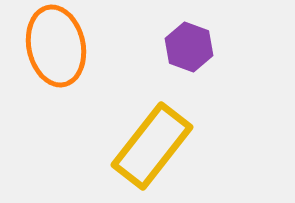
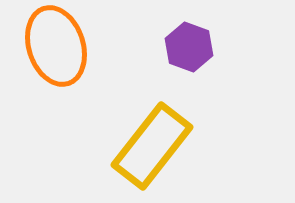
orange ellipse: rotated 6 degrees counterclockwise
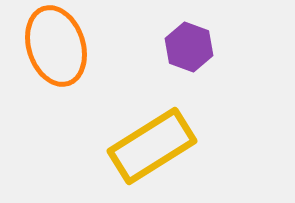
yellow rectangle: rotated 20 degrees clockwise
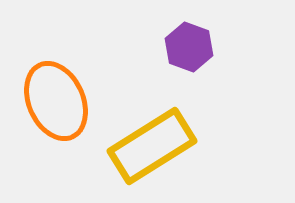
orange ellipse: moved 55 px down; rotated 6 degrees counterclockwise
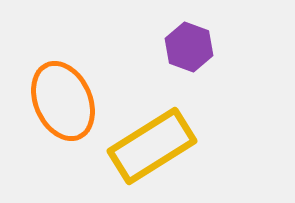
orange ellipse: moved 7 px right
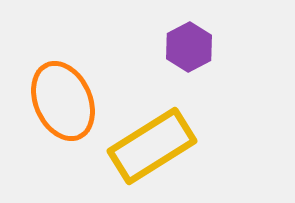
purple hexagon: rotated 12 degrees clockwise
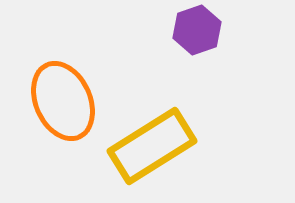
purple hexagon: moved 8 px right, 17 px up; rotated 9 degrees clockwise
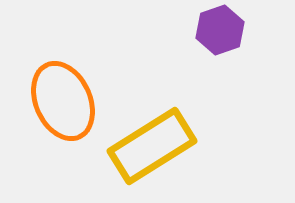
purple hexagon: moved 23 px right
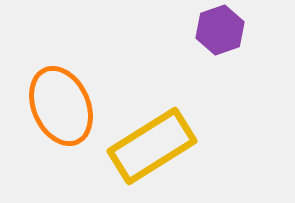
orange ellipse: moved 2 px left, 5 px down
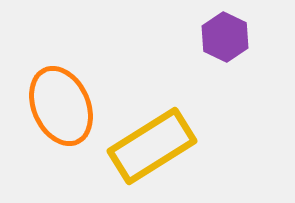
purple hexagon: moved 5 px right, 7 px down; rotated 15 degrees counterclockwise
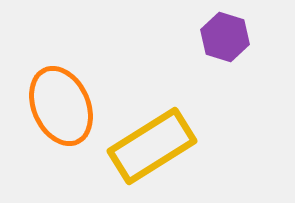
purple hexagon: rotated 9 degrees counterclockwise
